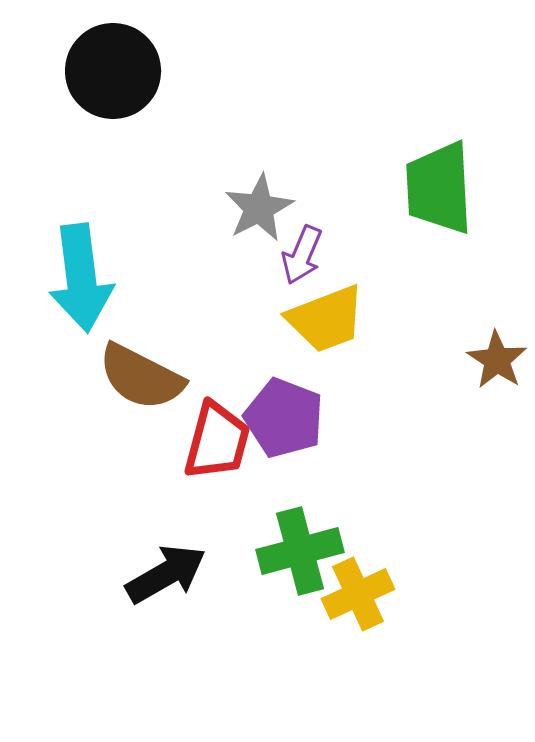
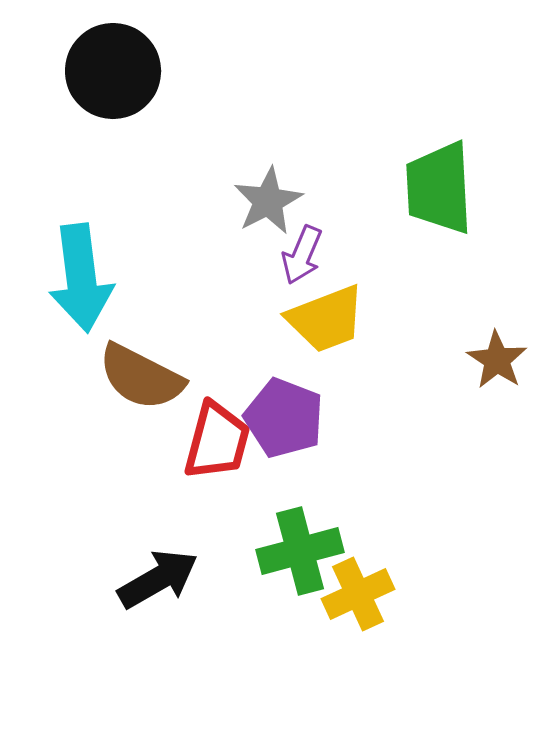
gray star: moved 9 px right, 7 px up
black arrow: moved 8 px left, 5 px down
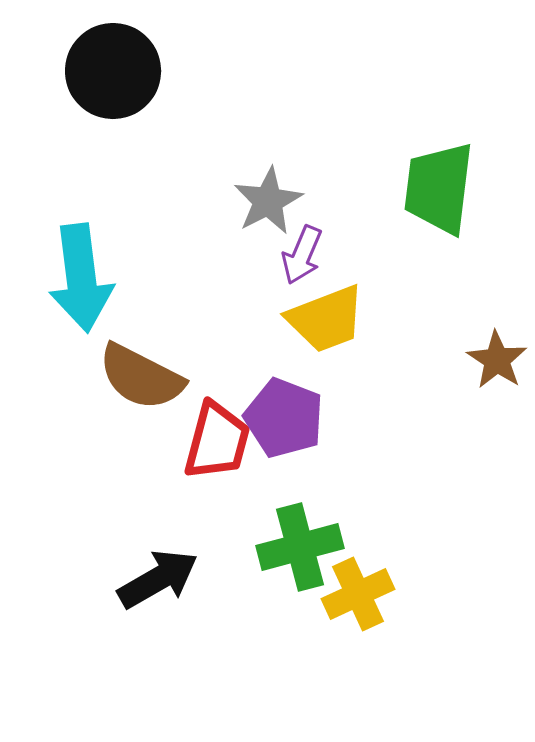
green trapezoid: rotated 10 degrees clockwise
green cross: moved 4 px up
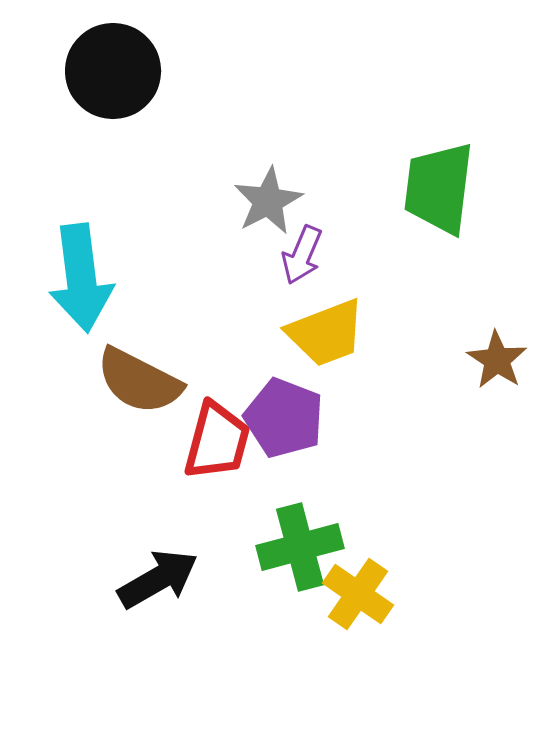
yellow trapezoid: moved 14 px down
brown semicircle: moved 2 px left, 4 px down
yellow cross: rotated 30 degrees counterclockwise
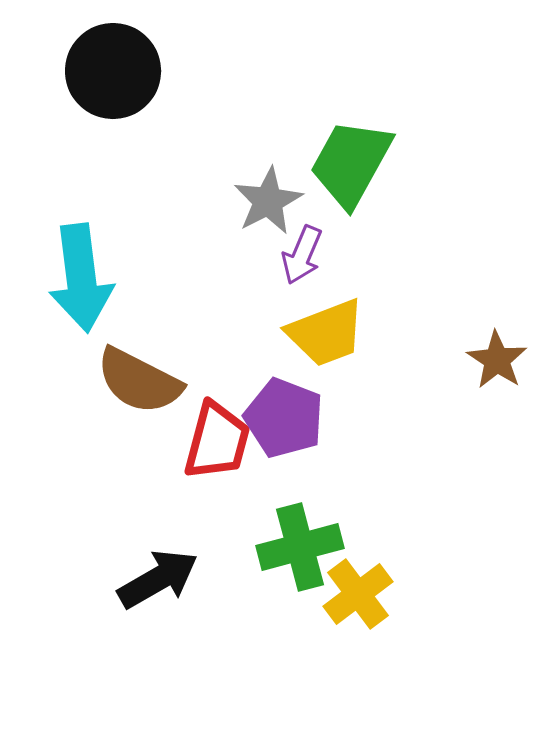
green trapezoid: moved 88 px left, 25 px up; rotated 22 degrees clockwise
yellow cross: rotated 18 degrees clockwise
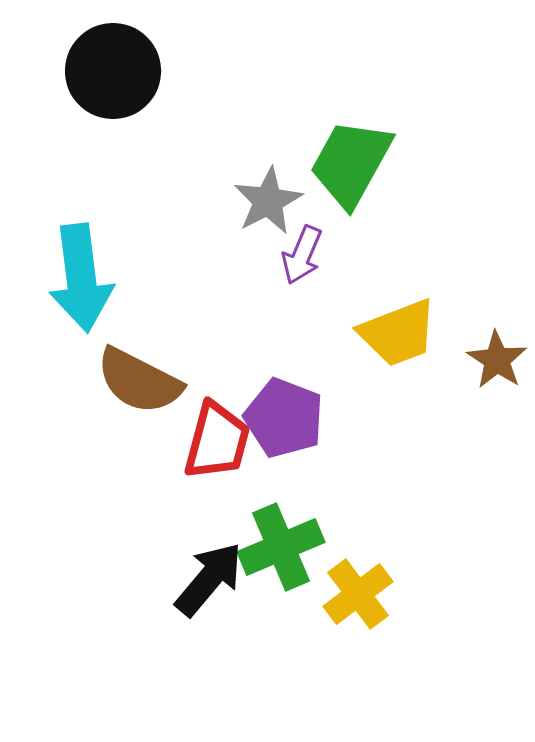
yellow trapezoid: moved 72 px right
green cross: moved 19 px left; rotated 8 degrees counterclockwise
black arrow: moved 51 px right; rotated 20 degrees counterclockwise
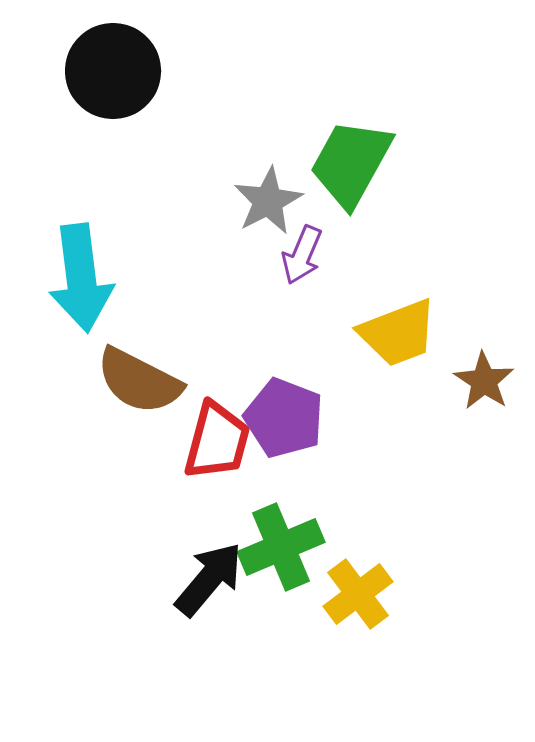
brown star: moved 13 px left, 21 px down
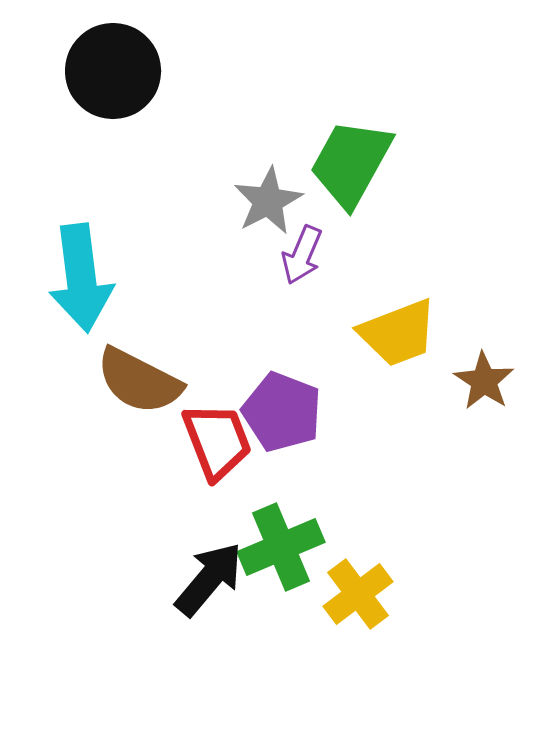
purple pentagon: moved 2 px left, 6 px up
red trapezoid: rotated 36 degrees counterclockwise
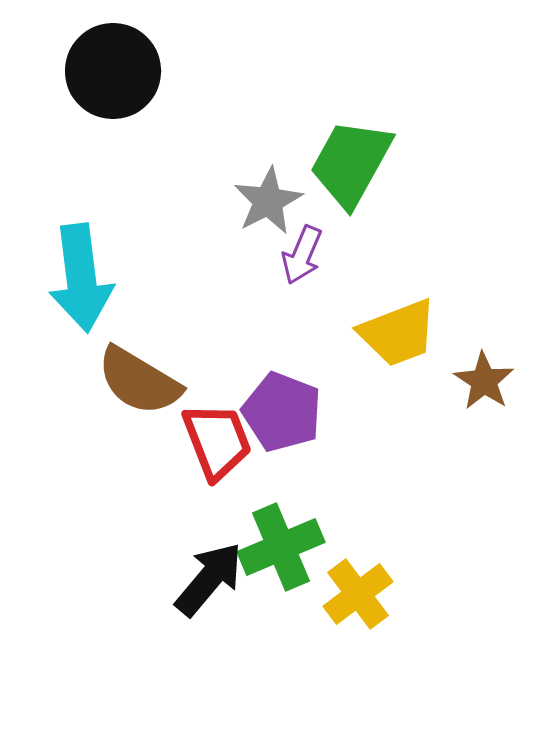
brown semicircle: rotated 4 degrees clockwise
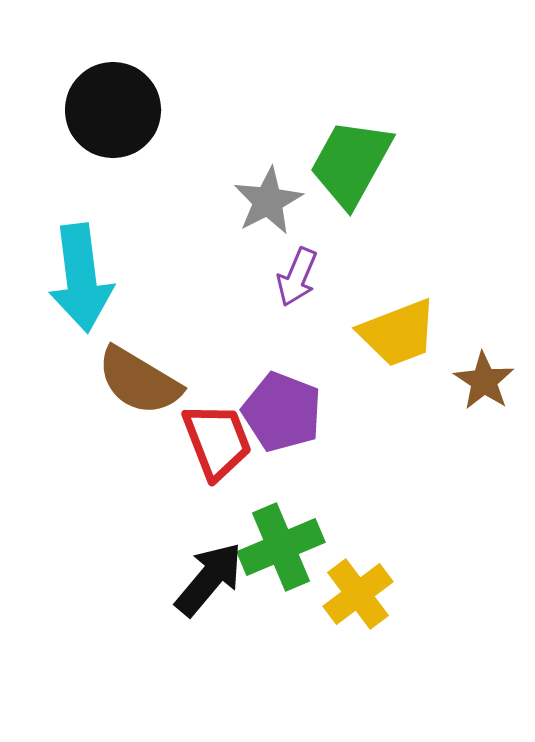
black circle: moved 39 px down
purple arrow: moved 5 px left, 22 px down
